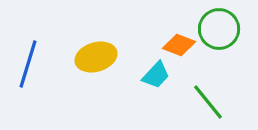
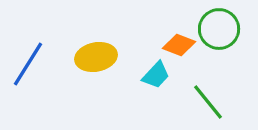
yellow ellipse: rotated 6 degrees clockwise
blue line: rotated 15 degrees clockwise
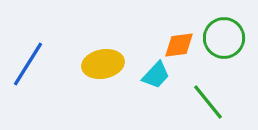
green circle: moved 5 px right, 9 px down
orange diamond: rotated 28 degrees counterclockwise
yellow ellipse: moved 7 px right, 7 px down
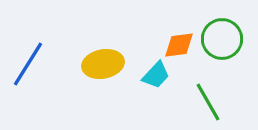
green circle: moved 2 px left, 1 px down
green line: rotated 9 degrees clockwise
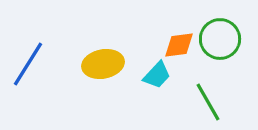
green circle: moved 2 px left
cyan trapezoid: moved 1 px right
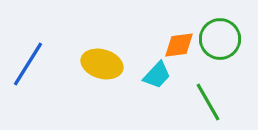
yellow ellipse: moved 1 px left; rotated 27 degrees clockwise
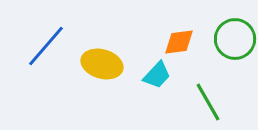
green circle: moved 15 px right
orange diamond: moved 3 px up
blue line: moved 18 px right, 18 px up; rotated 9 degrees clockwise
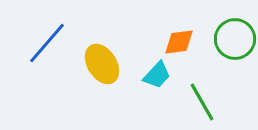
blue line: moved 1 px right, 3 px up
yellow ellipse: rotated 42 degrees clockwise
green line: moved 6 px left
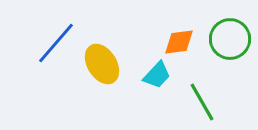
green circle: moved 5 px left
blue line: moved 9 px right
